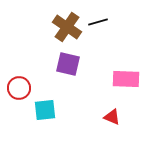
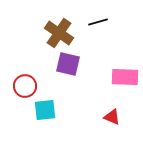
brown cross: moved 8 px left, 6 px down
pink rectangle: moved 1 px left, 2 px up
red circle: moved 6 px right, 2 px up
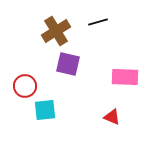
brown cross: moved 3 px left, 2 px up; rotated 24 degrees clockwise
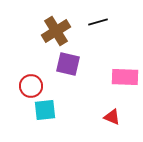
red circle: moved 6 px right
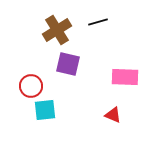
brown cross: moved 1 px right, 1 px up
red triangle: moved 1 px right, 2 px up
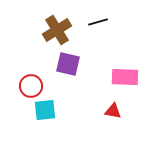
red triangle: moved 4 px up; rotated 12 degrees counterclockwise
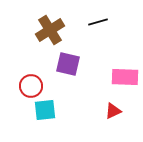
brown cross: moved 7 px left
red triangle: rotated 36 degrees counterclockwise
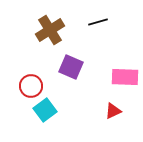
purple square: moved 3 px right, 3 px down; rotated 10 degrees clockwise
cyan square: rotated 30 degrees counterclockwise
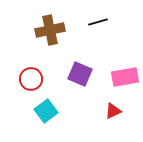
brown cross: rotated 20 degrees clockwise
purple square: moved 9 px right, 7 px down
pink rectangle: rotated 12 degrees counterclockwise
red circle: moved 7 px up
cyan square: moved 1 px right, 1 px down
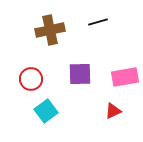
purple square: rotated 25 degrees counterclockwise
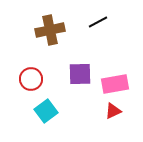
black line: rotated 12 degrees counterclockwise
pink rectangle: moved 10 px left, 7 px down
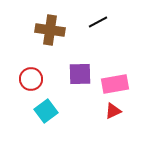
brown cross: rotated 20 degrees clockwise
